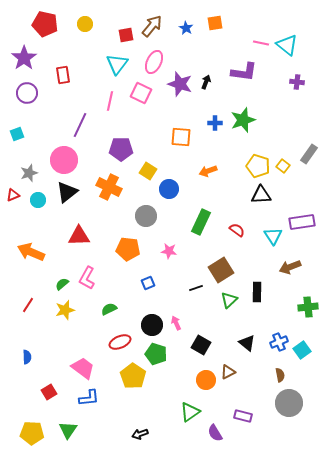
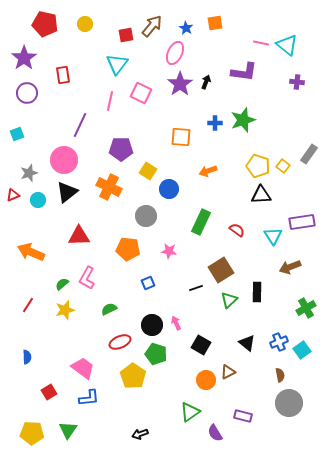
pink ellipse at (154, 62): moved 21 px right, 9 px up
purple star at (180, 84): rotated 20 degrees clockwise
green cross at (308, 307): moved 2 px left, 1 px down; rotated 24 degrees counterclockwise
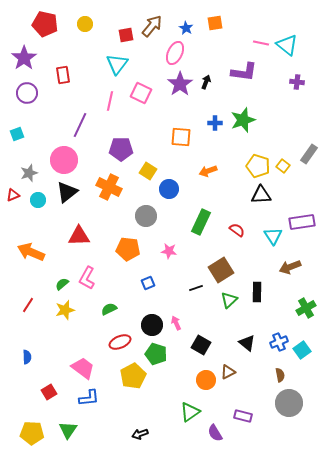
yellow pentagon at (133, 376): rotated 10 degrees clockwise
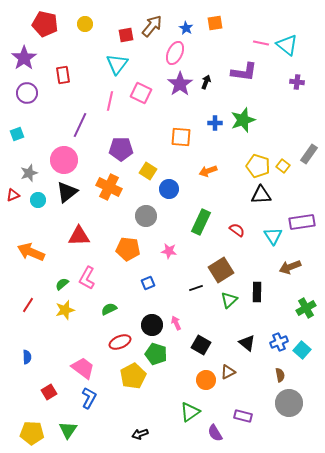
cyan square at (302, 350): rotated 12 degrees counterclockwise
blue L-shape at (89, 398): rotated 55 degrees counterclockwise
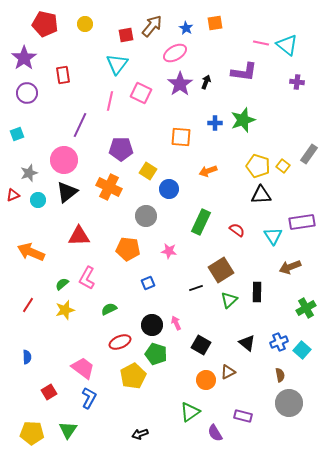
pink ellipse at (175, 53): rotated 35 degrees clockwise
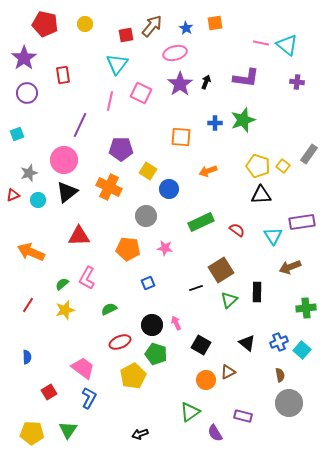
pink ellipse at (175, 53): rotated 15 degrees clockwise
purple L-shape at (244, 72): moved 2 px right, 6 px down
green rectangle at (201, 222): rotated 40 degrees clockwise
pink star at (169, 251): moved 4 px left, 3 px up
green cross at (306, 308): rotated 24 degrees clockwise
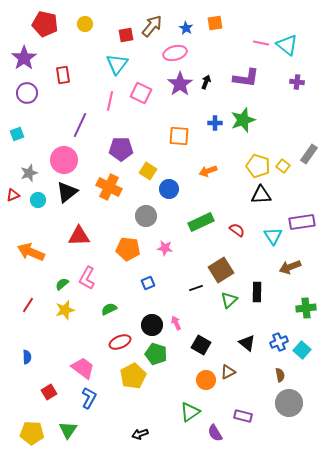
orange square at (181, 137): moved 2 px left, 1 px up
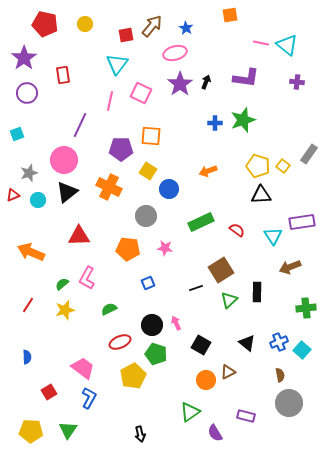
orange square at (215, 23): moved 15 px right, 8 px up
orange square at (179, 136): moved 28 px left
purple rectangle at (243, 416): moved 3 px right
yellow pentagon at (32, 433): moved 1 px left, 2 px up
black arrow at (140, 434): rotated 84 degrees counterclockwise
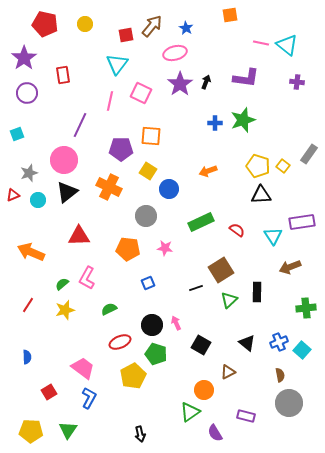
orange circle at (206, 380): moved 2 px left, 10 px down
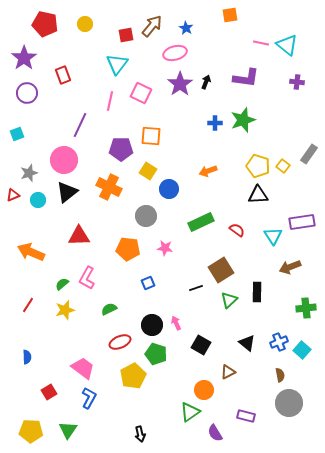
red rectangle at (63, 75): rotated 12 degrees counterclockwise
black triangle at (261, 195): moved 3 px left
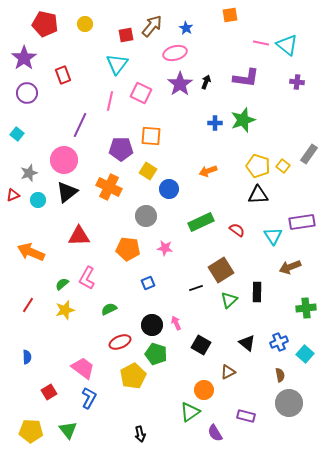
cyan square at (17, 134): rotated 32 degrees counterclockwise
cyan square at (302, 350): moved 3 px right, 4 px down
green triangle at (68, 430): rotated 12 degrees counterclockwise
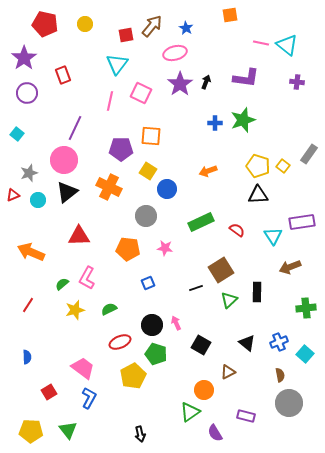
purple line at (80, 125): moved 5 px left, 3 px down
blue circle at (169, 189): moved 2 px left
yellow star at (65, 310): moved 10 px right
